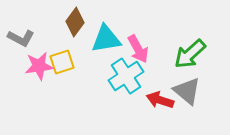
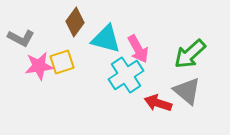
cyan triangle: rotated 24 degrees clockwise
cyan cross: moved 1 px up
red arrow: moved 2 px left, 3 px down
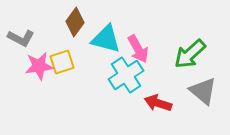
gray triangle: moved 16 px right
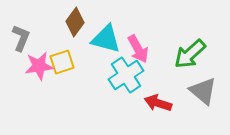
gray L-shape: rotated 96 degrees counterclockwise
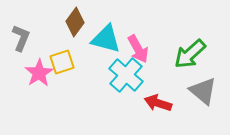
pink star: moved 7 px down; rotated 24 degrees counterclockwise
cyan cross: rotated 16 degrees counterclockwise
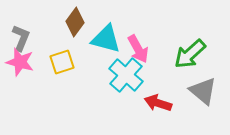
pink star: moved 19 px left, 11 px up; rotated 24 degrees counterclockwise
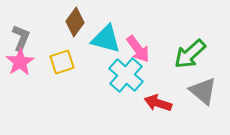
pink arrow: rotated 8 degrees counterclockwise
pink star: rotated 24 degrees clockwise
